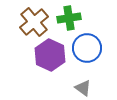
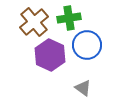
blue circle: moved 3 px up
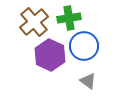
blue circle: moved 3 px left, 1 px down
gray triangle: moved 5 px right, 7 px up
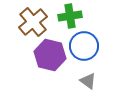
green cross: moved 1 px right, 2 px up
brown cross: moved 1 px left
purple hexagon: rotated 12 degrees counterclockwise
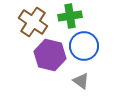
brown cross: rotated 16 degrees counterclockwise
gray triangle: moved 7 px left
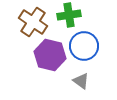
green cross: moved 1 px left, 1 px up
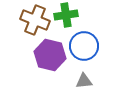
green cross: moved 3 px left
brown cross: moved 2 px right, 2 px up; rotated 12 degrees counterclockwise
gray triangle: moved 3 px right; rotated 42 degrees counterclockwise
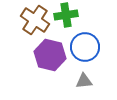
brown cross: rotated 12 degrees clockwise
blue circle: moved 1 px right, 1 px down
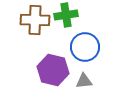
brown cross: rotated 32 degrees counterclockwise
purple hexagon: moved 3 px right, 15 px down
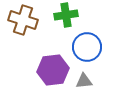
brown cross: moved 12 px left; rotated 16 degrees clockwise
blue circle: moved 2 px right
purple hexagon: rotated 20 degrees counterclockwise
